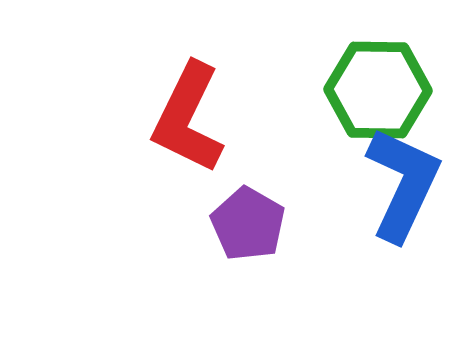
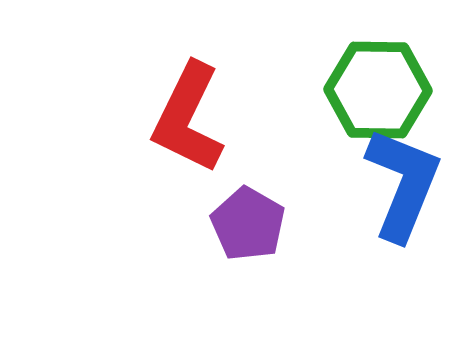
blue L-shape: rotated 3 degrees counterclockwise
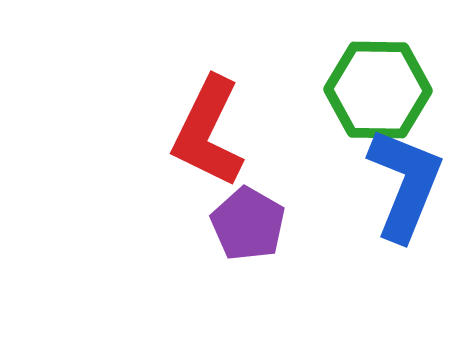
red L-shape: moved 20 px right, 14 px down
blue L-shape: moved 2 px right
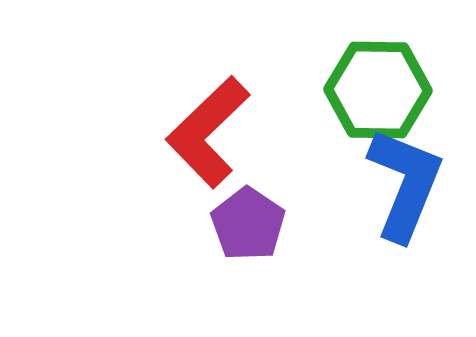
red L-shape: rotated 20 degrees clockwise
purple pentagon: rotated 4 degrees clockwise
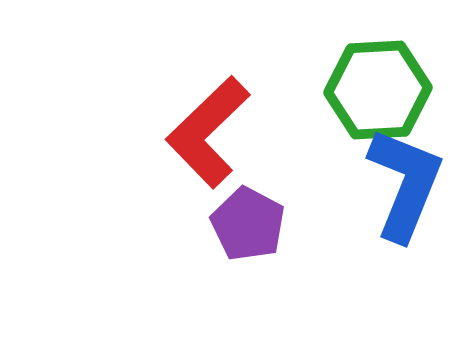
green hexagon: rotated 4 degrees counterclockwise
purple pentagon: rotated 6 degrees counterclockwise
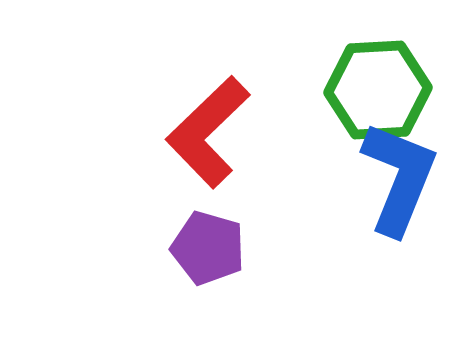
blue L-shape: moved 6 px left, 6 px up
purple pentagon: moved 40 px left, 24 px down; rotated 12 degrees counterclockwise
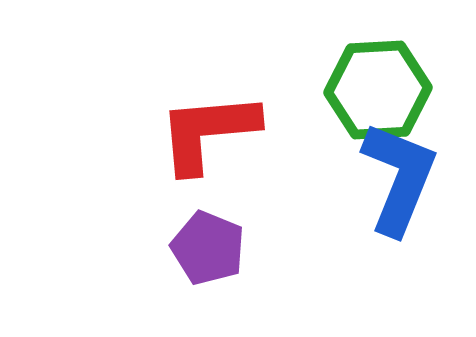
red L-shape: rotated 39 degrees clockwise
purple pentagon: rotated 6 degrees clockwise
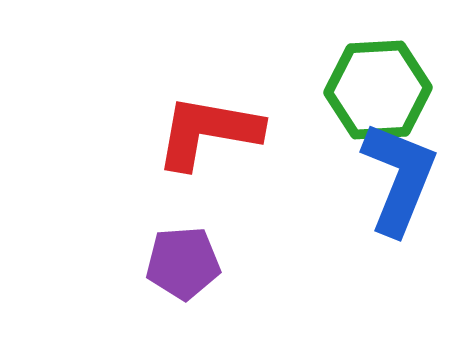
red L-shape: rotated 15 degrees clockwise
purple pentagon: moved 25 px left, 15 px down; rotated 26 degrees counterclockwise
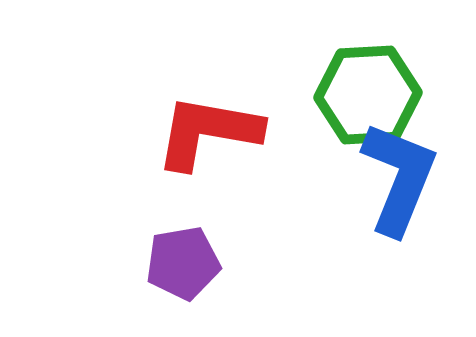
green hexagon: moved 10 px left, 5 px down
purple pentagon: rotated 6 degrees counterclockwise
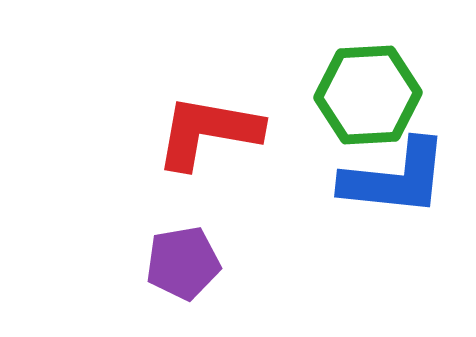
blue L-shape: moved 4 px left; rotated 74 degrees clockwise
